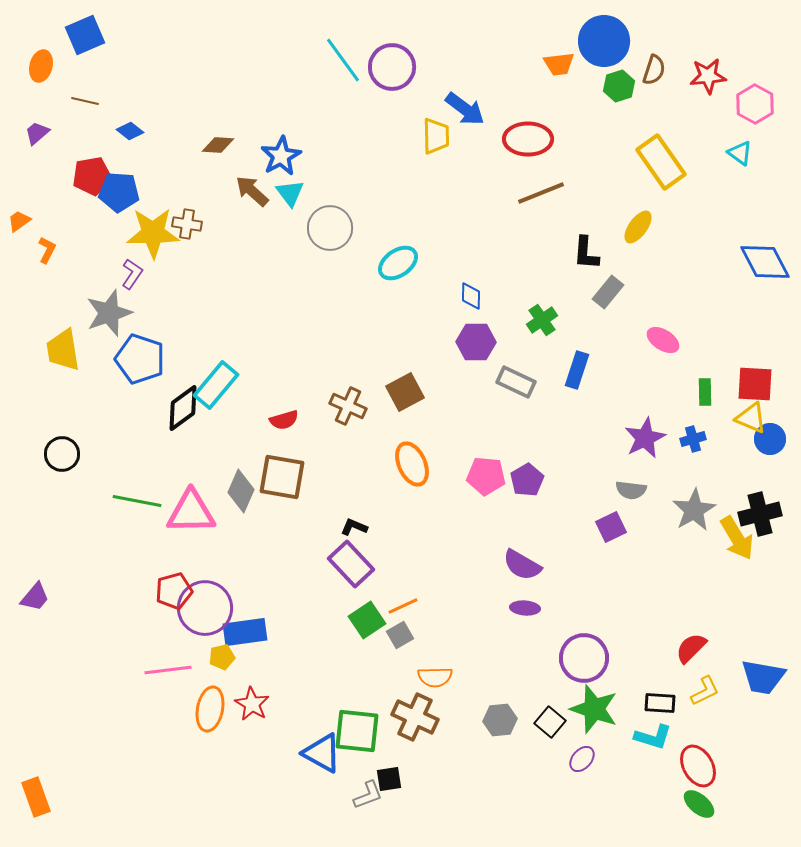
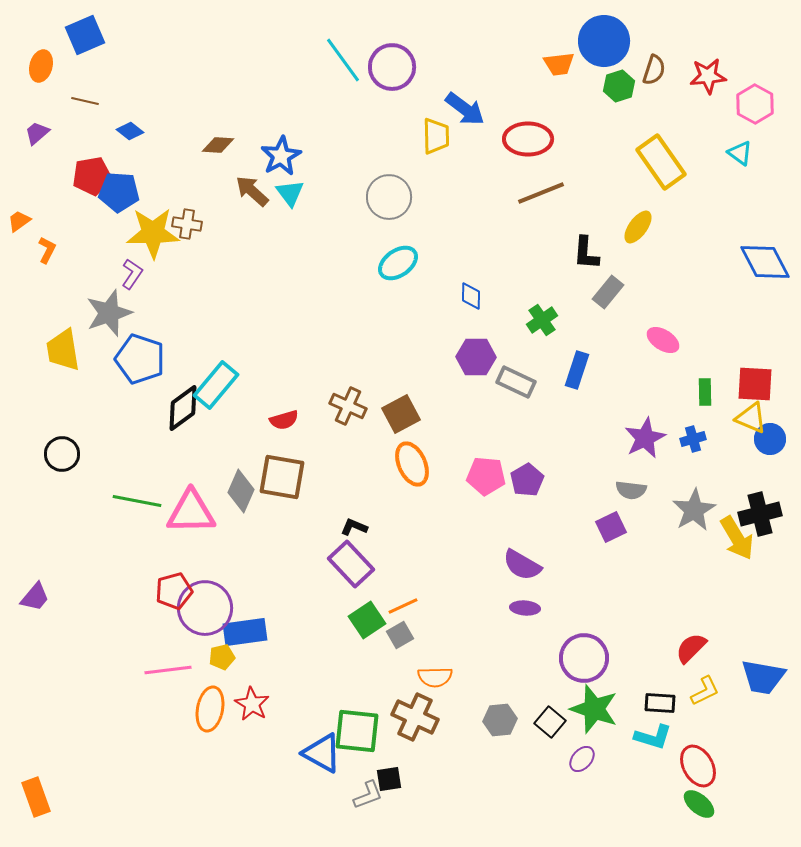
gray circle at (330, 228): moved 59 px right, 31 px up
purple hexagon at (476, 342): moved 15 px down
brown square at (405, 392): moved 4 px left, 22 px down
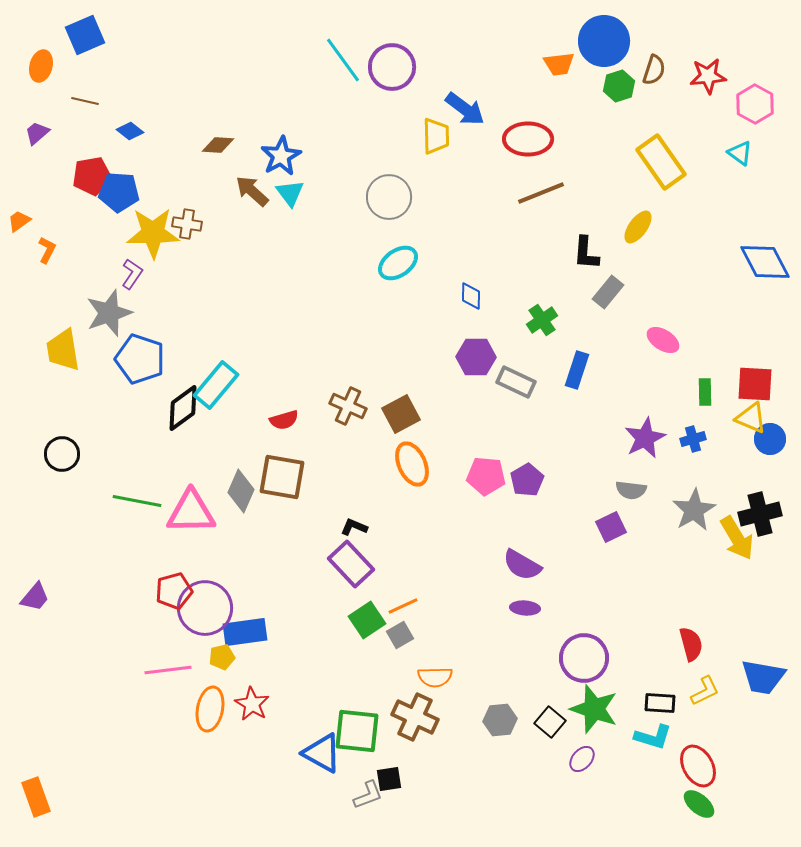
red semicircle at (691, 648): moved 4 px up; rotated 120 degrees clockwise
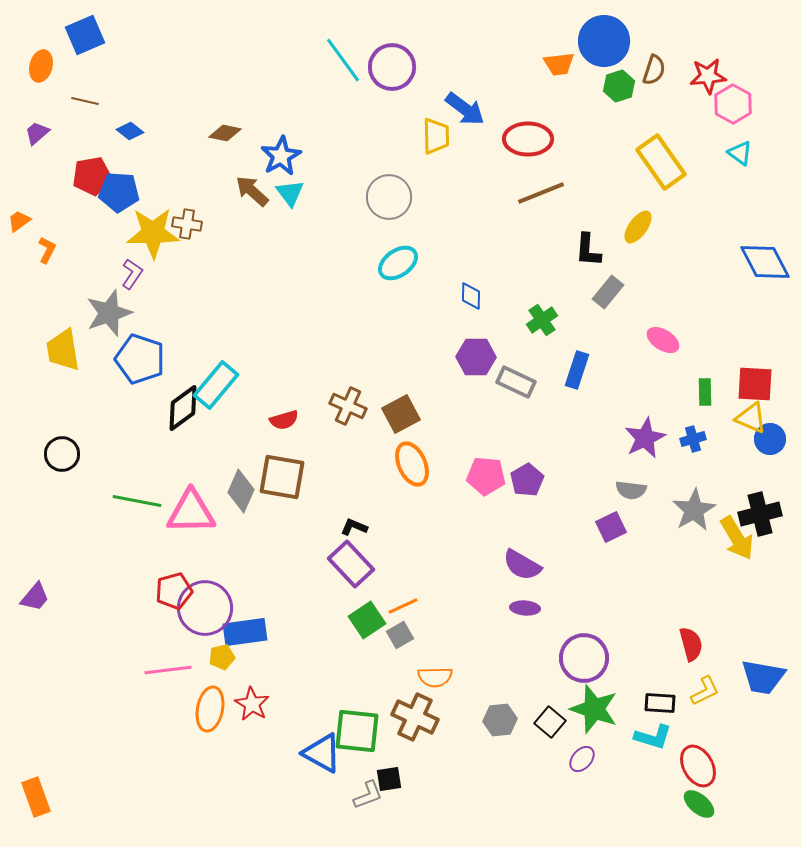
pink hexagon at (755, 104): moved 22 px left
brown diamond at (218, 145): moved 7 px right, 12 px up; rotated 8 degrees clockwise
black L-shape at (586, 253): moved 2 px right, 3 px up
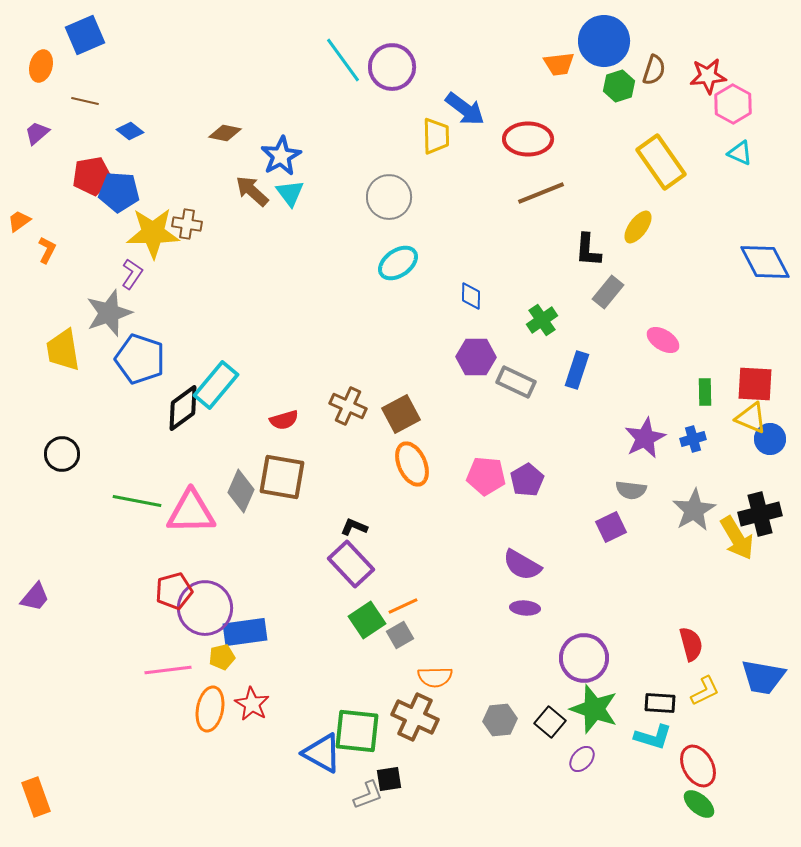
cyan triangle at (740, 153): rotated 12 degrees counterclockwise
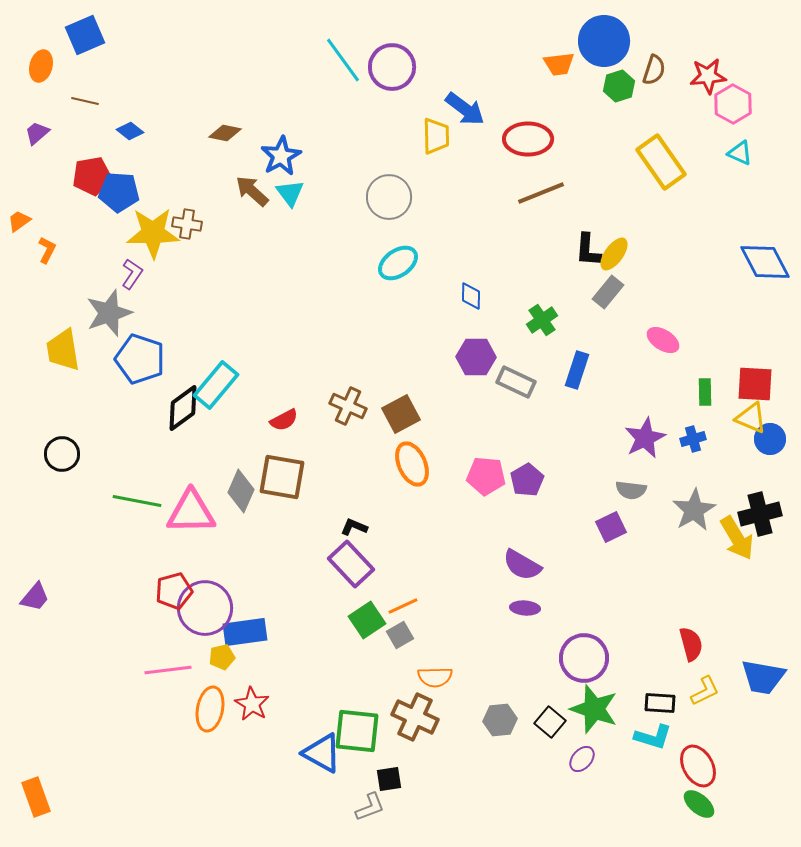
yellow ellipse at (638, 227): moved 24 px left, 27 px down
red semicircle at (284, 420): rotated 12 degrees counterclockwise
gray L-shape at (368, 795): moved 2 px right, 12 px down
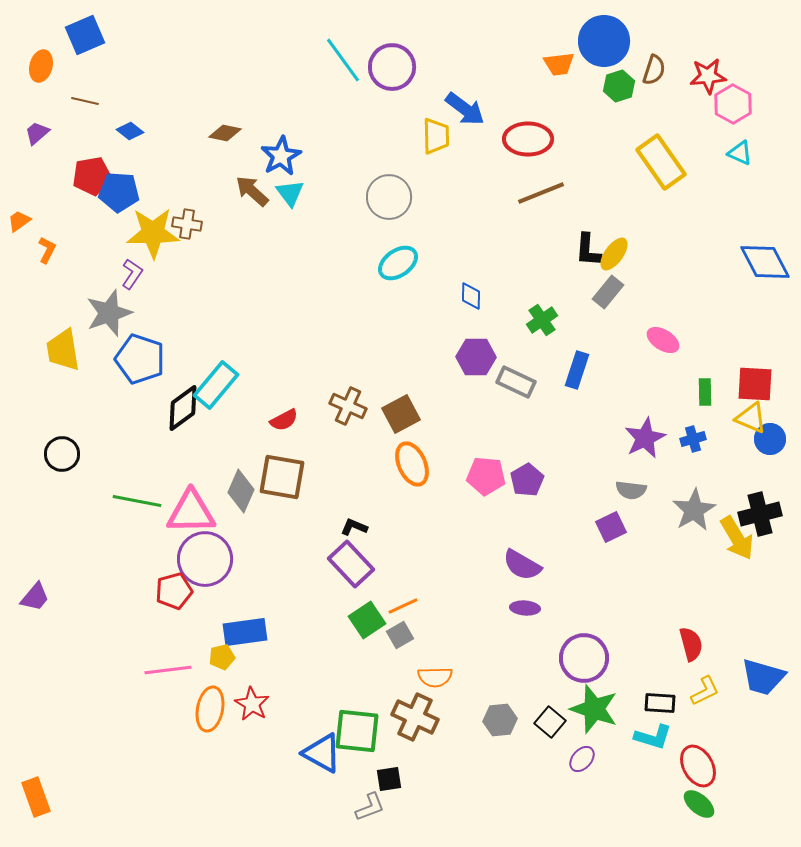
purple circle at (205, 608): moved 49 px up
blue trapezoid at (763, 677): rotated 6 degrees clockwise
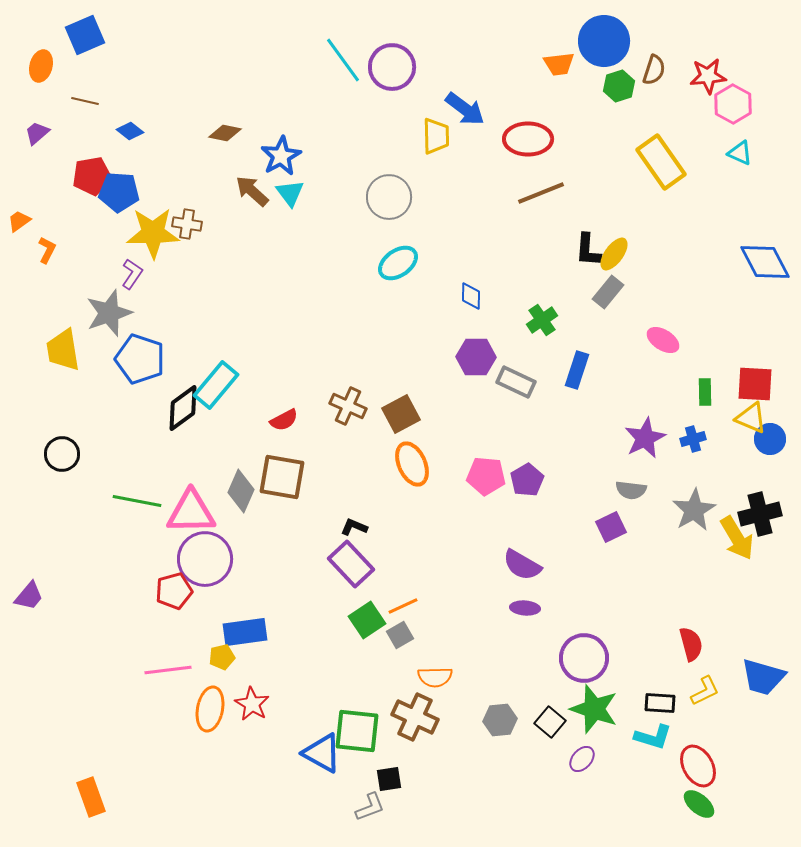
purple trapezoid at (35, 597): moved 6 px left, 1 px up
orange rectangle at (36, 797): moved 55 px right
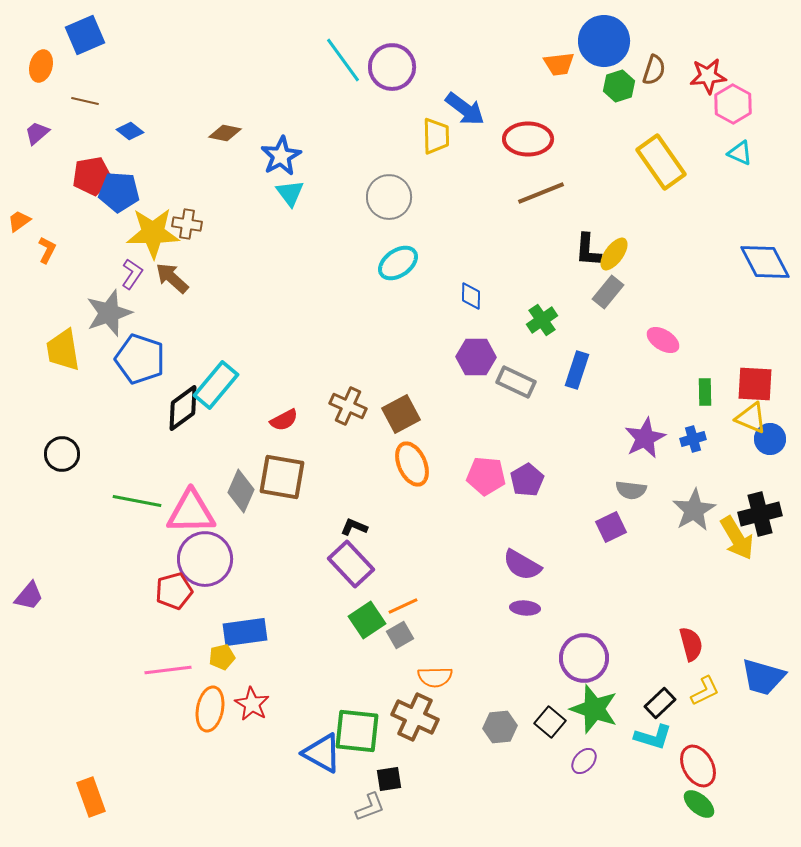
brown arrow at (252, 191): moved 80 px left, 87 px down
black rectangle at (660, 703): rotated 48 degrees counterclockwise
gray hexagon at (500, 720): moved 7 px down
purple ellipse at (582, 759): moved 2 px right, 2 px down
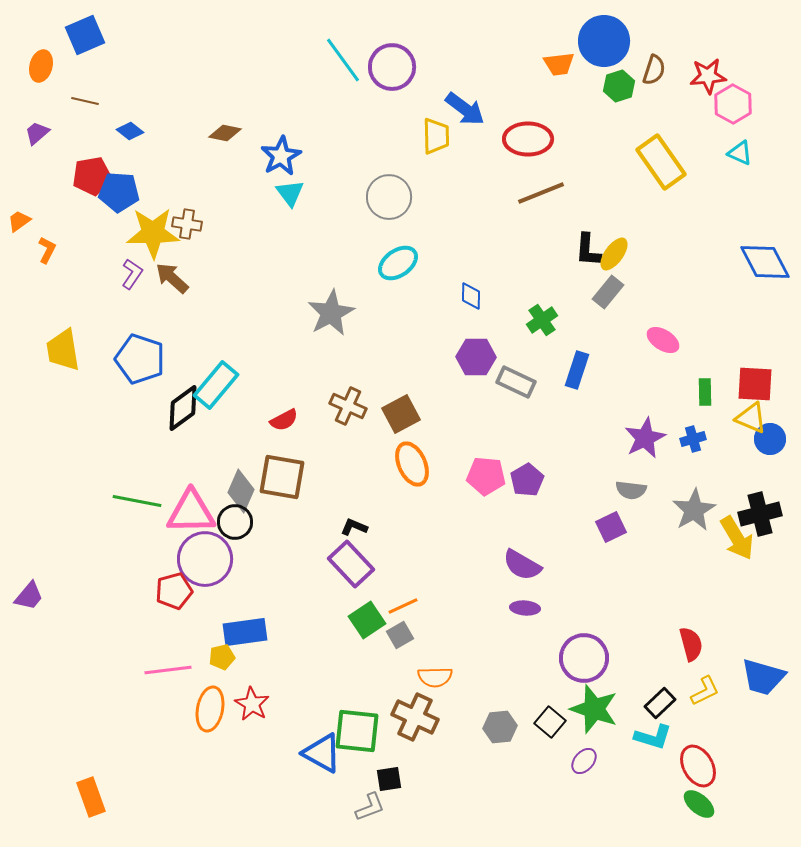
gray star at (109, 313): moved 222 px right; rotated 9 degrees counterclockwise
black circle at (62, 454): moved 173 px right, 68 px down
